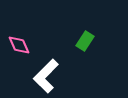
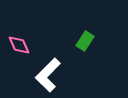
white L-shape: moved 2 px right, 1 px up
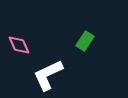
white L-shape: rotated 20 degrees clockwise
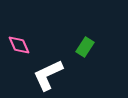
green rectangle: moved 6 px down
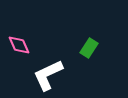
green rectangle: moved 4 px right, 1 px down
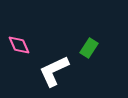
white L-shape: moved 6 px right, 4 px up
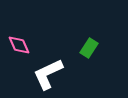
white L-shape: moved 6 px left, 3 px down
